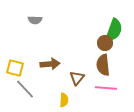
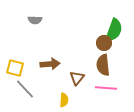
brown circle: moved 1 px left
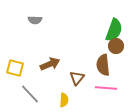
brown circle: moved 12 px right, 3 px down
brown arrow: rotated 18 degrees counterclockwise
gray line: moved 5 px right, 5 px down
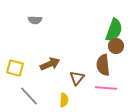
gray line: moved 1 px left, 2 px down
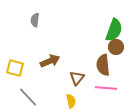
gray semicircle: rotated 96 degrees clockwise
brown circle: moved 1 px down
brown arrow: moved 3 px up
gray line: moved 1 px left, 1 px down
yellow semicircle: moved 7 px right, 1 px down; rotated 16 degrees counterclockwise
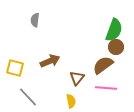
brown semicircle: rotated 60 degrees clockwise
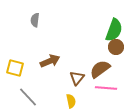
brown semicircle: moved 3 px left, 4 px down
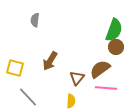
brown arrow: rotated 144 degrees clockwise
yellow semicircle: rotated 16 degrees clockwise
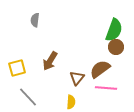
yellow square: moved 2 px right; rotated 30 degrees counterclockwise
yellow semicircle: moved 1 px down
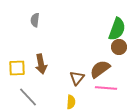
green semicircle: moved 3 px right, 1 px up
brown circle: moved 3 px right
brown arrow: moved 9 px left, 3 px down; rotated 42 degrees counterclockwise
yellow square: rotated 12 degrees clockwise
